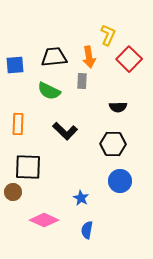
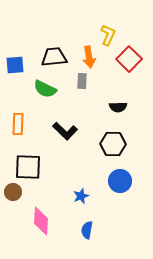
green semicircle: moved 4 px left, 2 px up
blue star: moved 2 px up; rotated 21 degrees clockwise
pink diamond: moved 3 px left, 1 px down; rotated 68 degrees clockwise
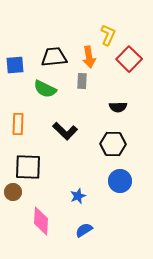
blue star: moved 3 px left
blue semicircle: moved 3 px left; rotated 48 degrees clockwise
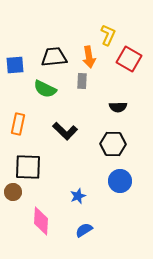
red square: rotated 15 degrees counterclockwise
orange rectangle: rotated 10 degrees clockwise
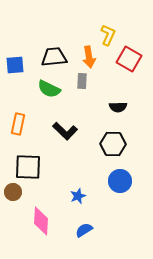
green semicircle: moved 4 px right
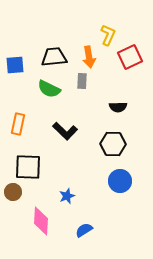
red square: moved 1 px right, 2 px up; rotated 35 degrees clockwise
blue star: moved 11 px left
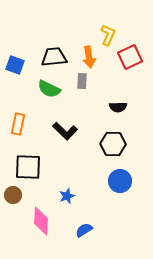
blue square: rotated 24 degrees clockwise
brown circle: moved 3 px down
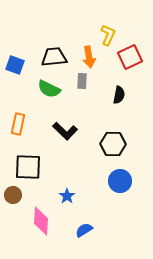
black semicircle: moved 1 px right, 12 px up; rotated 78 degrees counterclockwise
blue star: rotated 14 degrees counterclockwise
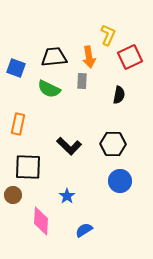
blue square: moved 1 px right, 3 px down
black L-shape: moved 4 px right, 15 px down
